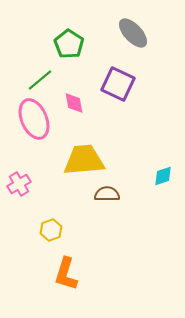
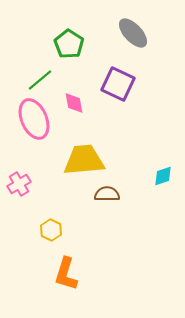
yellow hexagon: rotated 15 degrees counterclockwise
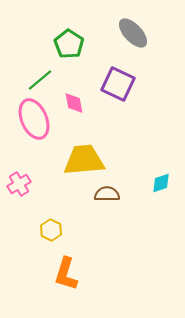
cyan diamond: moved 2 px left, 7 px down
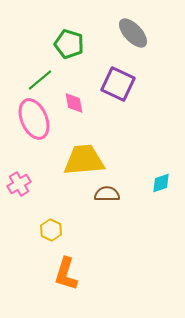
green pentagon: rotated 16 degrees counterclockwise
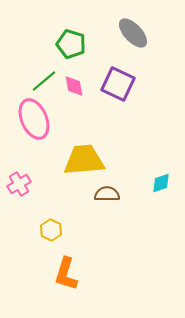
green pentagon: moved 2 px right
green line: moved 4 px right, 1 px down
pink diamond: moved 17 px up
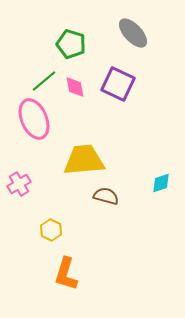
pink diamond: moved 1 px right, 1 px down
brown semicircle: moved 1 px left, 2 px down; rotated 15 degrees clockwise
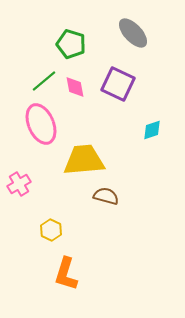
pink ellipse: moved 7 px right, 5 px down
cyan diamond: moved 9 px left, 53 px up
